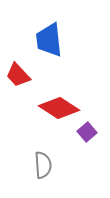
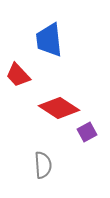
purple square: rotated 12 degrees clockwise
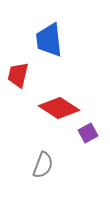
red trapezoid: rotated 56 degrees clockwise
purple square: moved 1 px right, 1 px down
gray semicircle: rotated 24 degrees clockwise
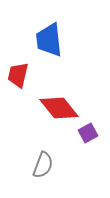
red diamond: rotated 18 degrees clockwise
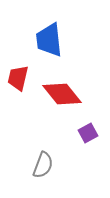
red trapezoid: moved 3 px down
red diamond: moved 3 px right, 14 px up
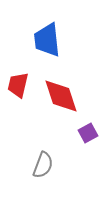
blue trapezoid: moved 2 px left
red trapezoid: moved 7 px down
red diamond: moved 1 px left, 2 px down; rotated 21 degrees clockwise
